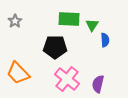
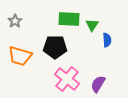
blue semicircle: moved 2 px right
orange trapezoid: moved 2 px right, 17 px up; rotated 30 degrees counterclockwise
purple semicircle: rotated 18 degrees clockwise
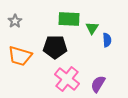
green triangle: moved 3 px down
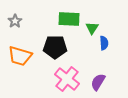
blue semicircle: moved 3 px left, 3 px down
purple semicircle: moved 2 px up
